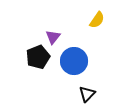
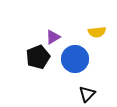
yellow semicircle: moved 12 px down; rotated 48 degrees clockwise
purple triangle: rotated 21 degrees clockwise
blue circle: moved 1 px right, 2 px up
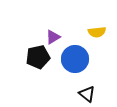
black pentagon: rotated 10 degrees clockwise
black triangle: rotated 36 degrees counterclockwise
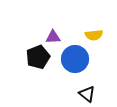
yellow semicircle: moved 3 px left, 3 px down
purple triangle: rotated 28 degrees clockwise
black pentagon: rotated 10 degrees counterclockwise
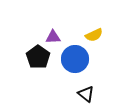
yellow semicircle: rotated 18 degrees counterclockwise
black pentagon: rotated 15 degrees counterclockwise
black triangle: moved 1 px left
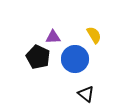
yellow semicircle: rotated 96 degrees counterclockwise
black pentagon: rotated 10 degrees counterclockwise
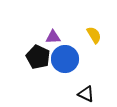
blue circle: moved 10 px left
black triangle: rotated 12 degrees counterclockwise
